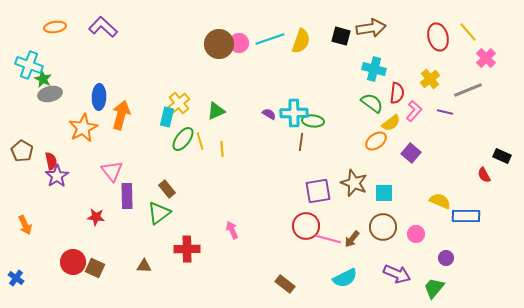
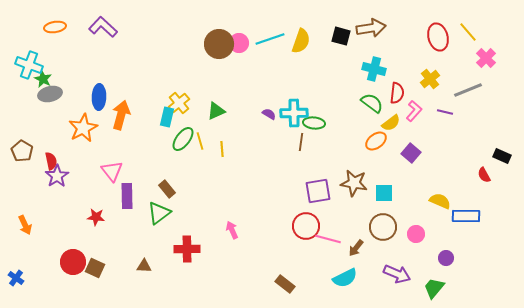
green ellipse at (313, 121): moved 1 px right, 2 px down
brown star at (354, 183): rotated 12 degrees counterclockwise
brown arrow at (352, 239): moved 4 px right, 9 px down
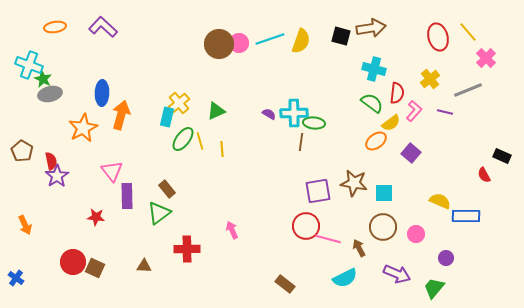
blue ellipse at (99, 97): moved 3 px right, 4 px up
brown arrow at (356, 248): moved 3 px right; rotated 114 degrees clockwise
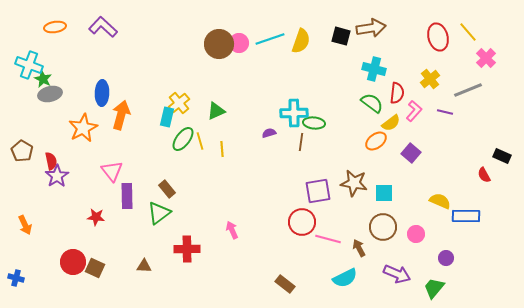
purple semicircle at (269, 114): moved 19 px down; rotated 48 degrees counterclockwise
red circle at (306, 226): moved 4 px left, 4 px up
blue cross at (16, 278): rotated 21 degrees counterclockwise
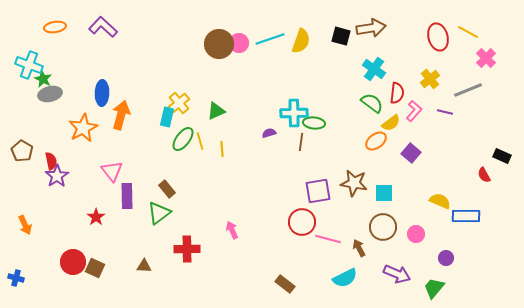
yellow line at (468, 32): rotated 20 degrees counterclockwise
cyan cross at (374, 69): rotated 20 degrees clockwise
red star at (96, 217): rotated 30 degrees clockwise
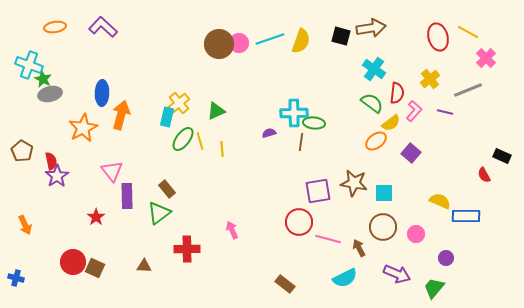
red circle at (302, 222): moved 3 px left
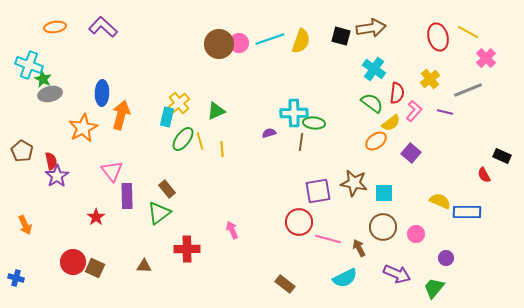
blue rectangle at (466, 216): moved 1 px right, 4 px up
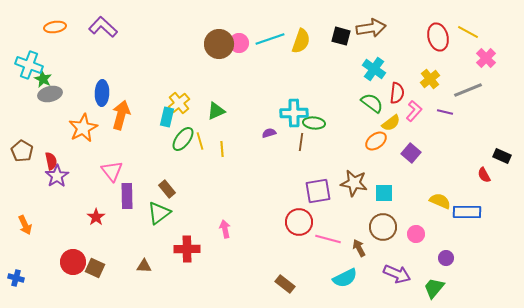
pink arrow at (232, 230): moved 7 px left, 1 px up; rotated 12 degrees clockwise
